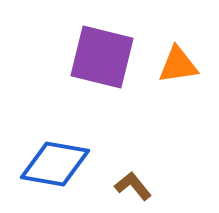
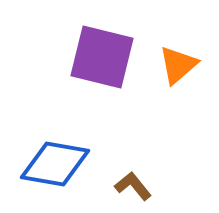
orange triangle: rotated 33 degrees counterclockwise
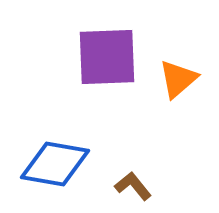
purple square: moved 5 px right; rotated 16 degrees counterclockwise
orange triangle: moved 14 px down
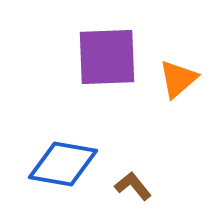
blue diamond: moved 8 px right
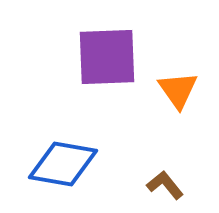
orange triangle: moved 11 px down; rotated 24 degrees counterclockwise
brown L-shape: moved 32 px right, 1 px up
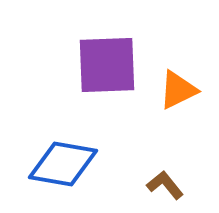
purple square: moved 8 px down
orange triangle: rotated 39 degrees clockwise
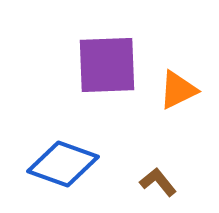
blue diamond: rotated 10 degrees clockwise
brown L-shape: moved 7 px left, 3 px up
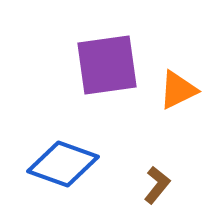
purple square: rotated 6 degrees counterclockwise
brown L-shape: moved 1 px left, 3 px down; rotated 78 degrees clockwise
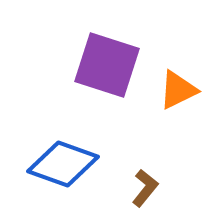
purple square: rotated 26 degrees clockwise
brown L-shape: moved 12 px left, 3 px down
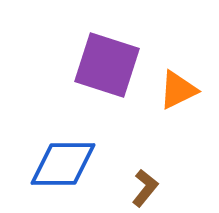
blue diamond: rotated 20 degrees counterclockwise
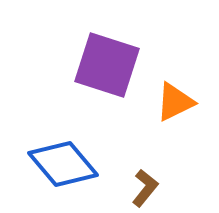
orange triangle: moved 3 px left, 12 px down
blue diamond: rotated 50 degrees clockwise
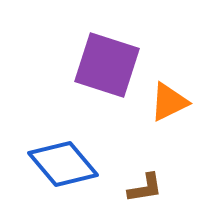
orange triangle: moved 6 px left
brown L-shape: rotated 42 degrees clockwise
